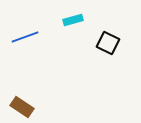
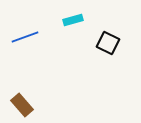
brown rectangle: moved 2 px up; rotated 15 degrees clockwise
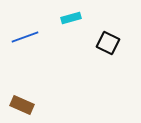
cyan rectangle: moved 2 px left, 2 px up
brown rectangle: rotated 25 degrees counterclockwise
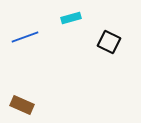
black square: moved 1 px right, 1 px up
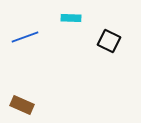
cyan rectangle: rotated 18 degrees clockwise
black square: moved 1 px up
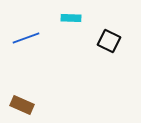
blue line: moved 1 px right, 1 px down
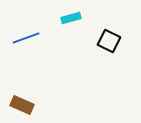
cyan rectangle: rotated 18 degrees counterclockwise
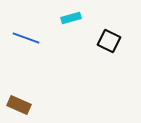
blue line: rotated 40 degrees clockwise
brown rectangle: moved 3 px left
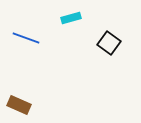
black square: moved 2 px down; rotated 10 degrees clockwise
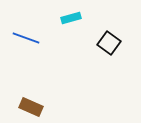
brown rectangle: moved 12 px right, 2 px down
